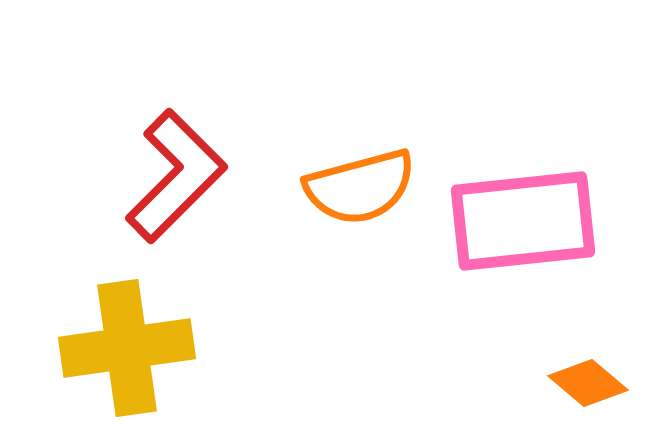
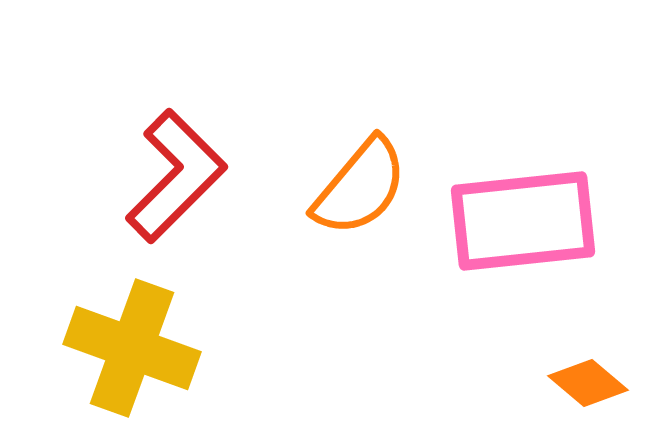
orange semicircle: rotated 35 degrees counterclockwise
yellow cross: moved 5 px right; rotated 28 degrees clockwise
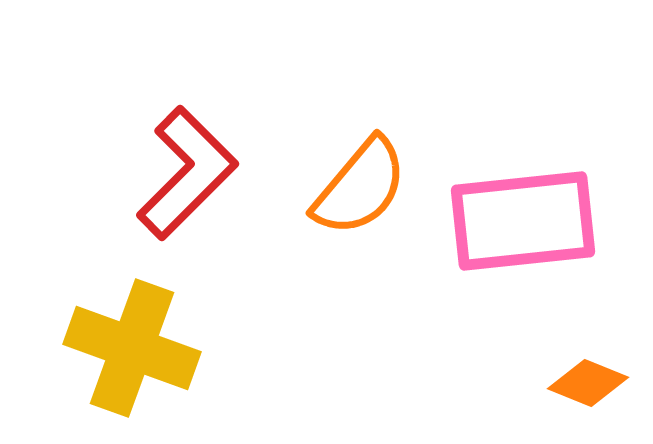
red L-shape: moved 11 px right, 3 px up
orange diamond: rotated 18 degrees counterclockwise
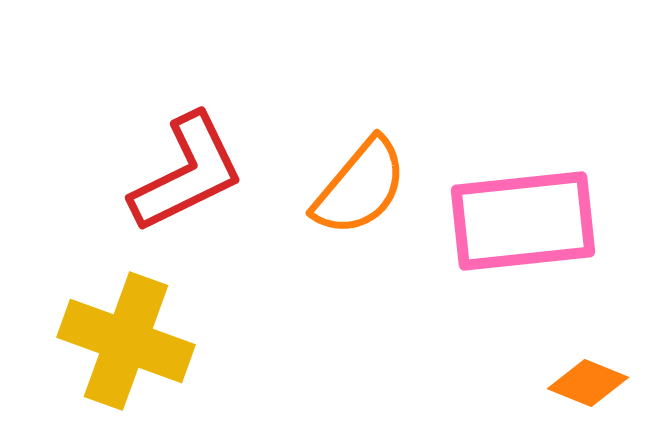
red L-shape: rotated 19 degrees clockwise
yellow cross: moved 6 px left, 7 px up
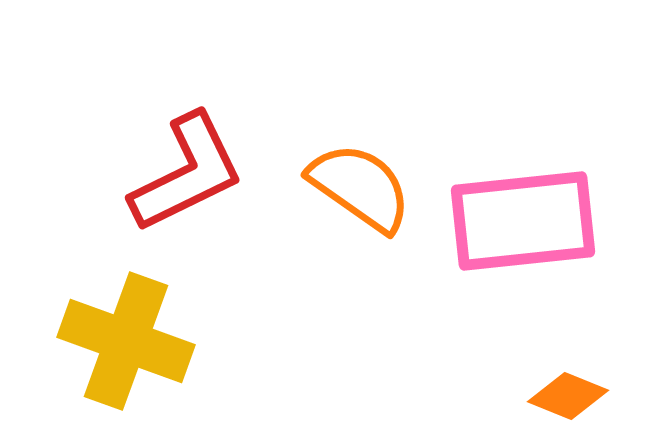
orange semicircle: rotated 95 degrees counterclockwise
orange diamond: moved 20 px left, 13 px down
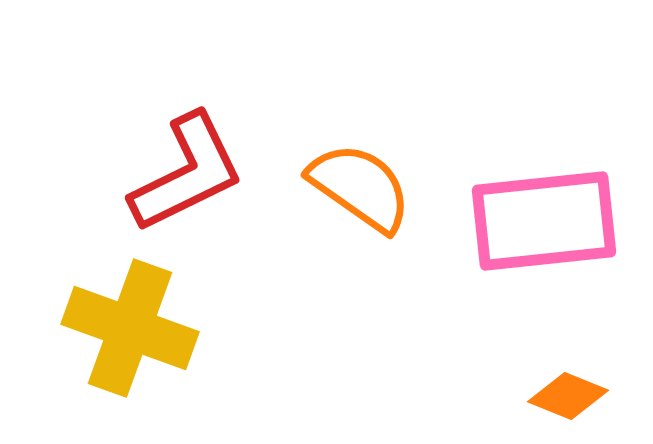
pink rectangle: moved 21 px right
yellow cross: moved 4 px right, 13 px up
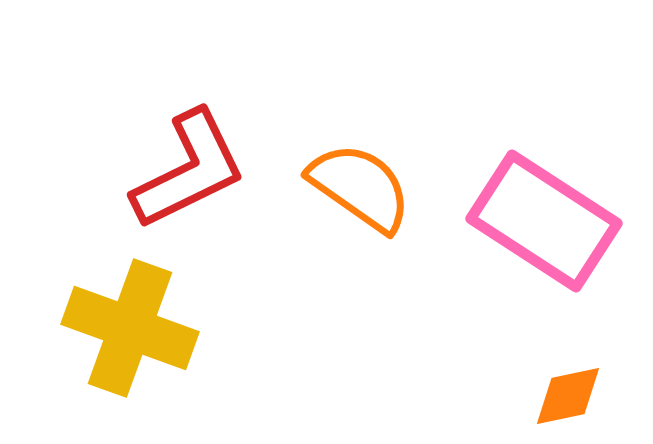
red L-shape: moved 2 px right, 3 px up
pink rectangle: rotated 39 degrees clockwise
orange diamond: rotated 34 degrees counterclockwise
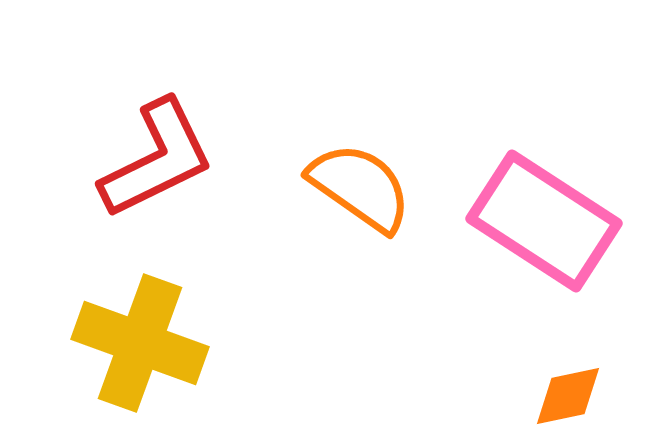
red L-shape: moved 32 px left, 11 px up
yellow cross: moved 10 px right, 15 px down
